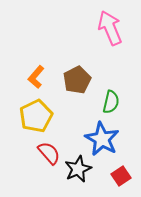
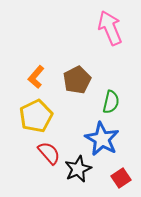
red square: moved 2 px down
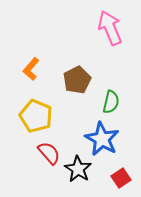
orange L-shape: moved 5 px left, 8 px up
yellow pentagon: rotated 24 degrees counterclockwise
black star: rotated 16 degrees counterclockwise
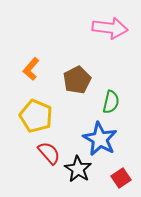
pink arrow: rotated 120 degrees clockwise
blue star: moved 2 px left
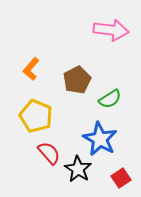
pink arrow: moved 1 px right, 2 px down
green semicircle: moved 1 px left, 3 px up; rotated 45 degrees clockwise
